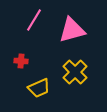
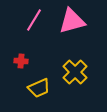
pink triangle: moved 9 px up
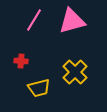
yellow trapezoid: rotated 10 degrees clockwise
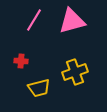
yellow cross: rotated 25 degrees clockwise
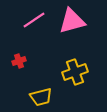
pink line: rotated 25 degrees clockwise
red cross: moved 2 px left; rotated 24 degrees counterclockwise
yellow trapezoid: moved 2 px right, 9 px down
